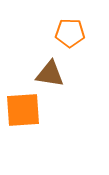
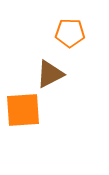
brown triangle: rotated 36 degrees counterclockwise
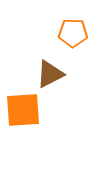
orange pentagon: moved 3 px right
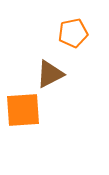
orange pentagon: rotated 12 degrees counterclockwise
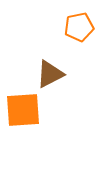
orange pentagon: moved 6 px right, 6 px up
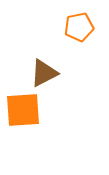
brown triangle: moved 6 px left, 1 px up
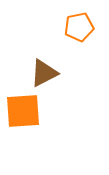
orange square: moved 1 px down
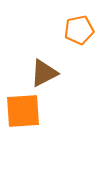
orange pentagon: moved 3 px down
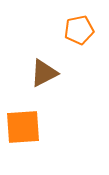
orange square: moved 16 px down
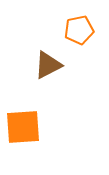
brown triangle: moved 4 px right, 8 px up
